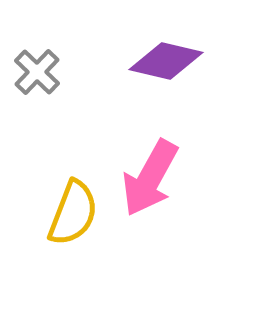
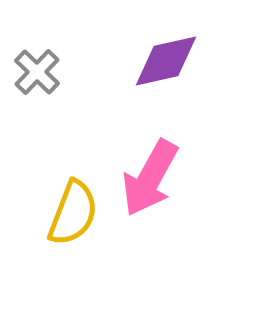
purple diamond: rotated 26 degrees counterclockwise
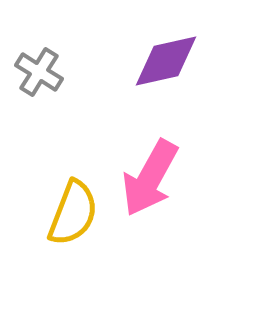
gray cross: moved 2 px right; rotated 12 degrees counterclockwise
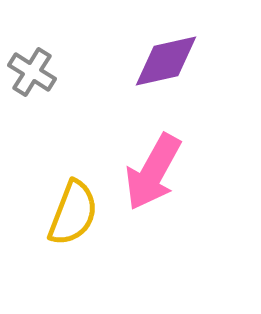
gray cross: moved 7 px left
pink arrow: moved 3 px right, 6 px up
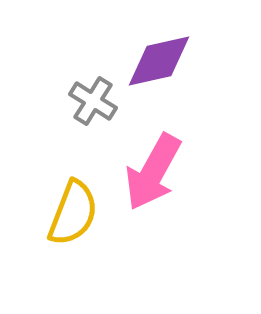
purple diamond: moved 7 px left
gray cross: moved 61 px right, 29 px down
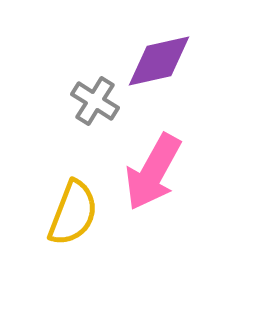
gray cross: moved 2 px right
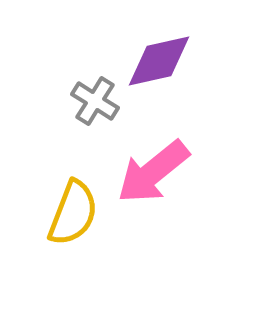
pink arrow: rotated 22 degrees clockwise
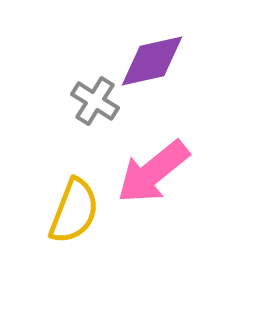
purple diamond: moved 7 px left
yellow semicircle: moved 1 px right, 2 px up
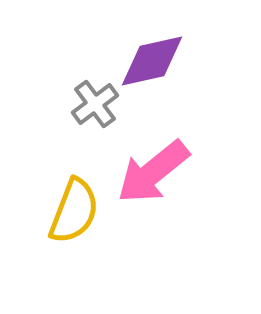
gray cross: moved 3 px down; rotated 21 degrees clockwise
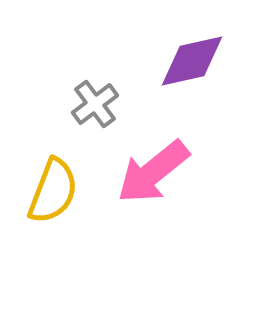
purple diamond: moved 40 px right
yellow semicircle: moved 21 px left, 20 px up
